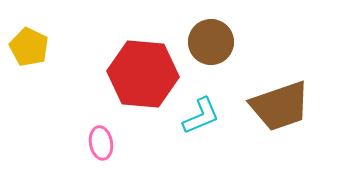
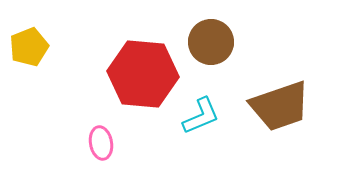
yellow pentagon: rotated 24 degrees clockwise
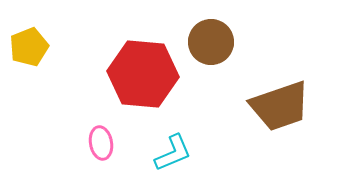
cyan L-shape: moved 28 px left, 37 px down
